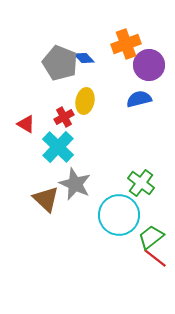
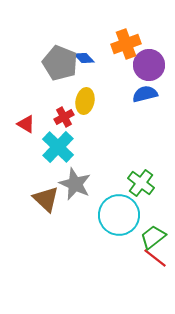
blue semicircle: moved 6 px right, 5 px up
green trapezoid: moved 2 px right
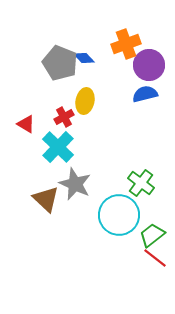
green trapezoid: moved 1 px left, 2 px up
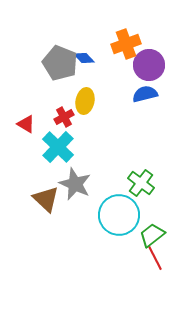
red line: rotated 25 degrees clockwise
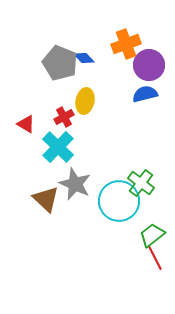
cyan circle: moved 14 px up
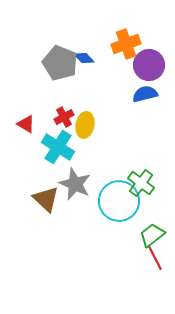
yellow ellipse: moved 24 px down
cyan cross: rotated 12 degrees counterclockwise
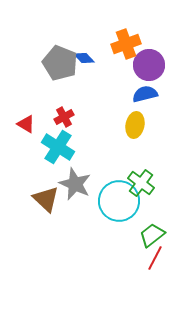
yellow ellipse: moved 50 px right
red line: rotated 55 degrees clockwise
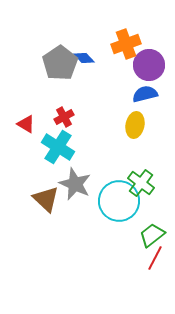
gray pentagon: rotated 16 degrees clockwise
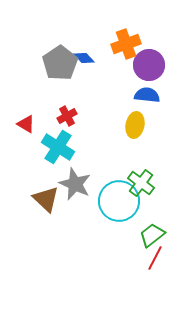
blue semicircle: moved 2 px right, 1 px down; rotated 20 degrees clockwise
red cross: moved 3 px right, 1 px up
